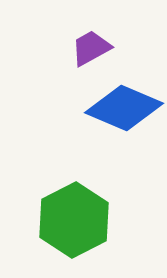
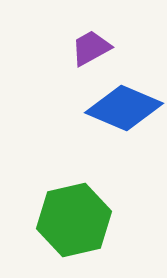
green hexagon: rotated 14 degrees clockwise
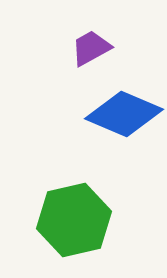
blue diamond: moved 6 px down
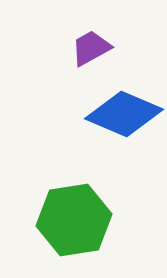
green hexagon: rotated 4 degrees clockwise
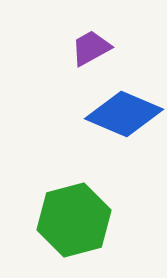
green hexagon: rotated 6 degrees counterclockwise
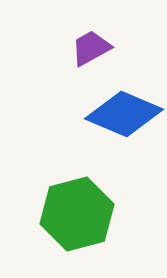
green hexagon: moved 3 px right, 6 px up
